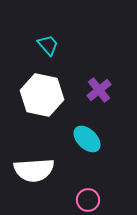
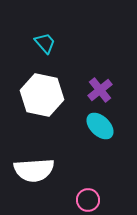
cyan trapezoid: moved 3 px left, 2 px up
purple cross: moved 1 px right
cyan ellipse: moved 13 px right, 13 px up
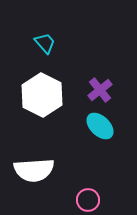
white hexagon: rotated 15 degrees clockwise
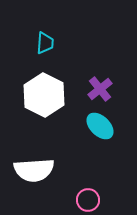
cyan trapezoid: rotated 45 degrees clockwise
purple cross: moved 1 px up
white hexagon: moved 2 px right
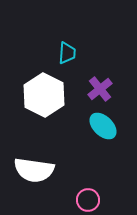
cyan trapezoid: moved 22 px right, 10 px down
cyan ellipse: moved 3 px right
white semicircle: rotated 12 degrees clockwise
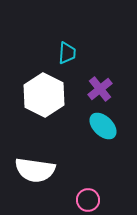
white semicircle: moved 1 px right
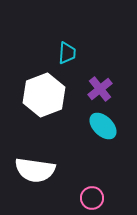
white hexagon: rotated 12 degrees clockwise
pink circle: moved 4 px right, 2 px up
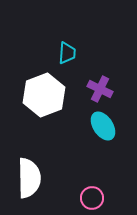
purple cross: rotated 25 degrees counterclockwise
cyan ellipse: rotated 12 degrees clockwise
white semicircle: moved 6 px left, 8 px down; rotated 99 degrees counterclockwise
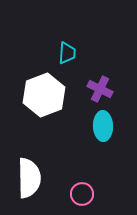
cyan ellipse: rotated 32 degrees clockwise
pink circle: moved 10 px left, 4 px up
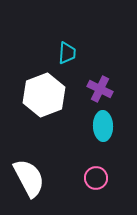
white semicircle: rotated 27 degrees counterclockwise
pink circle: moved 14 px right, 16 px up
